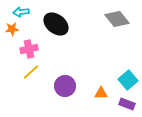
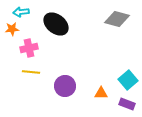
gray diamond: rotated 35 degrees counterclockwise
pink cross: moved 1 px up
yellow line: rotated 48 degrees clockwise
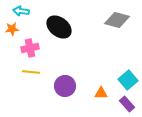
cyan arrow: moved 1 px up; rotated 14 degrees clockwise
gray diamond: moved 1 px down
black ellipse: moved 3 px right, 3 px down
pink cross: moved 1 px right
purple rectangle: rotated 28 degrees clockwise
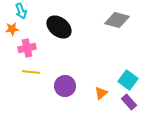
cyan arrow: rotated 119 degrees counterclockwise
pink cross: moved 3 px left
cyan square: rotated 12 degrees counterclockwise
orange triangle: rotated 40 degrees counterclockwise
purple rectangle: moved 2 px right, 2 px up
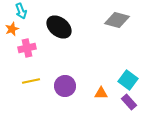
orange star: rotated 16 degrees counterclockwise
yellow line: moved 9 px down; rotated 18 degrees counterclockwise
orange triangle: rotated 40 degrees clockwise
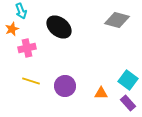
yellow line: rotated 30 degrees clockwise
purple rectangle: moved 1 px left, 1 px down
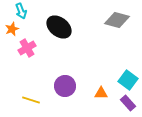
pink cross: rotated 18 degrees counterclockwise
yellow line: moved 19 px down
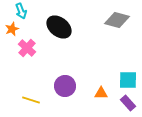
pink cross: rotated 18 degrees counterclockwise
cyan square: rotated 36 degrees counterclockwise
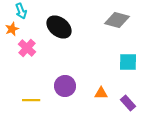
cyan square: moved 18 px up
yellow line: rotated 18 degrees counterclockwise
